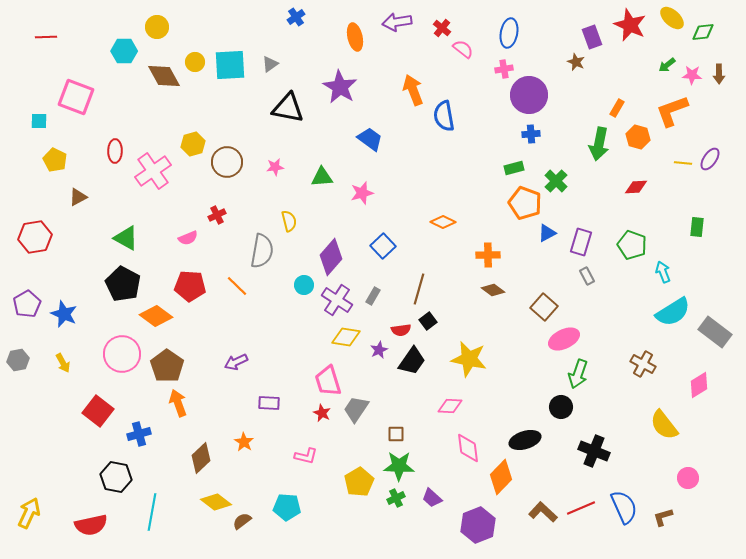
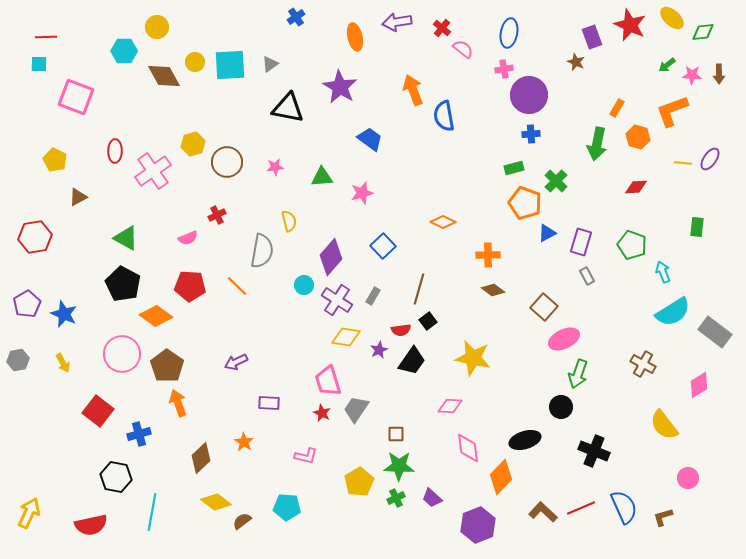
cyan square at (39, 121): moved 57 px up
green arrow at (599, 144): moved 2 px left
yellow star at (469, 359): moved 4 px right, 1 px up
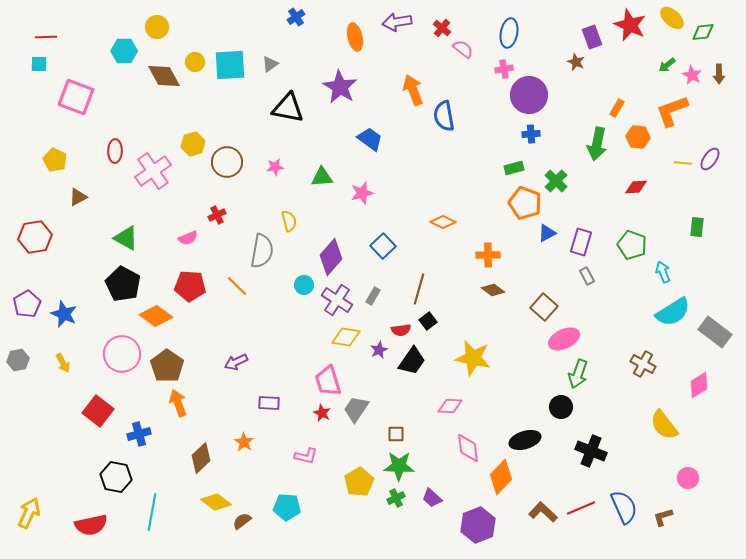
pink star at (692, 75): rotated 24 degrees clockwise
orange hexagon at (638, 137): rotated 10 degrees counterclockwise
black cross at (594, 451): moved 3 px left
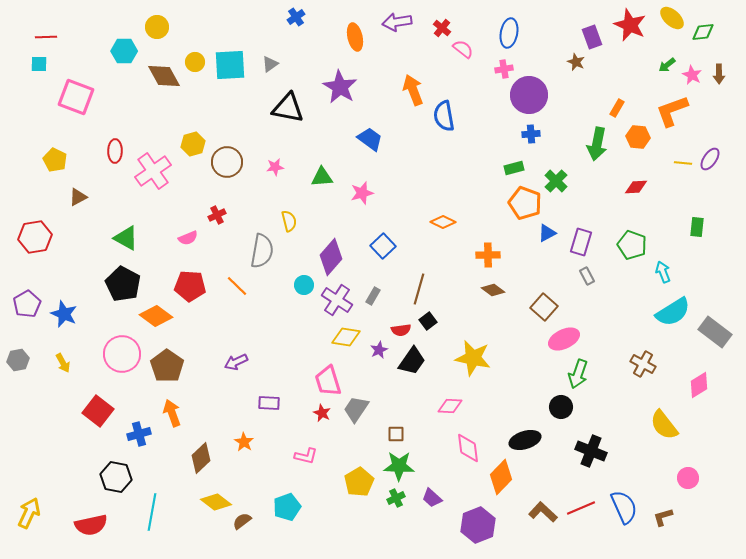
orange arrow at (178, 403): moved 6 px left, 10 px down
cyan pentagon at (287, 507): rotated 24 degrees counterclockwise
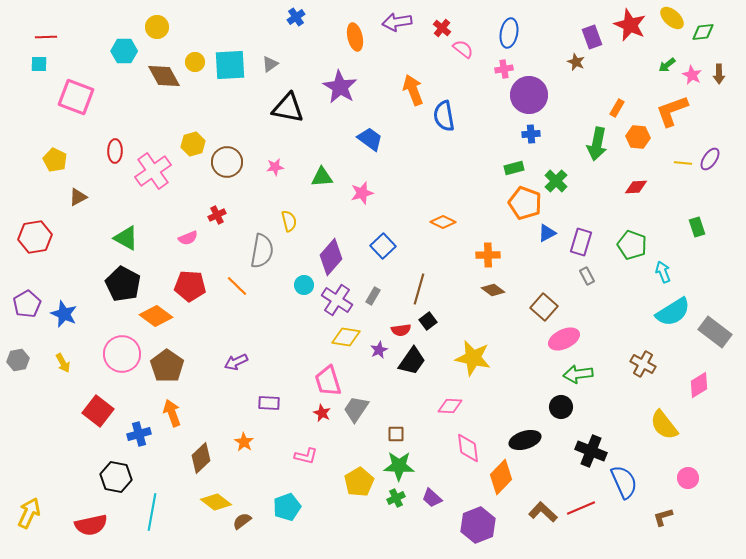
green rectangle at (697, 227): rotated 24 degrees counterclockwise
green arrow at (578, 374): rotated 64 degrees clockwise
blue semicircle at (624, 507): moved 25 px up
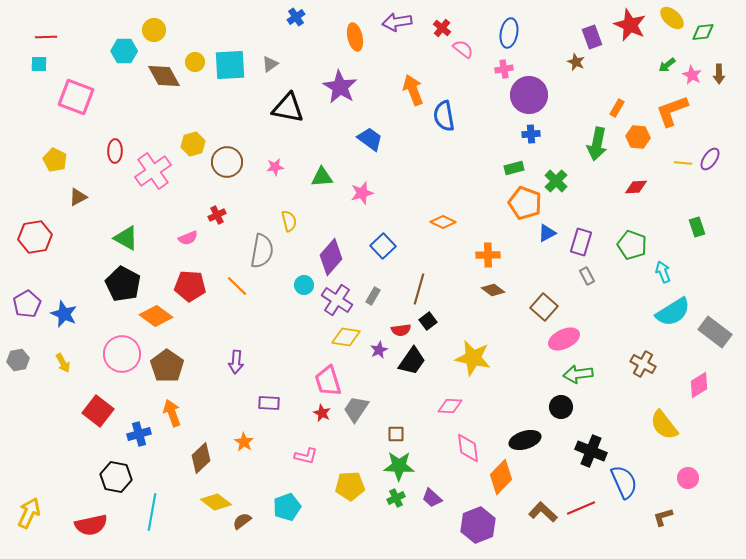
yellow circle at (157, 27): moved 3 px left, 3 px down
purple arrow at (236, 362): rotated 60 degrees counterclockwise
yellow pentagon at (359, 482): moved 9 px left, 4 px down; rotated 28 degrees clockwise
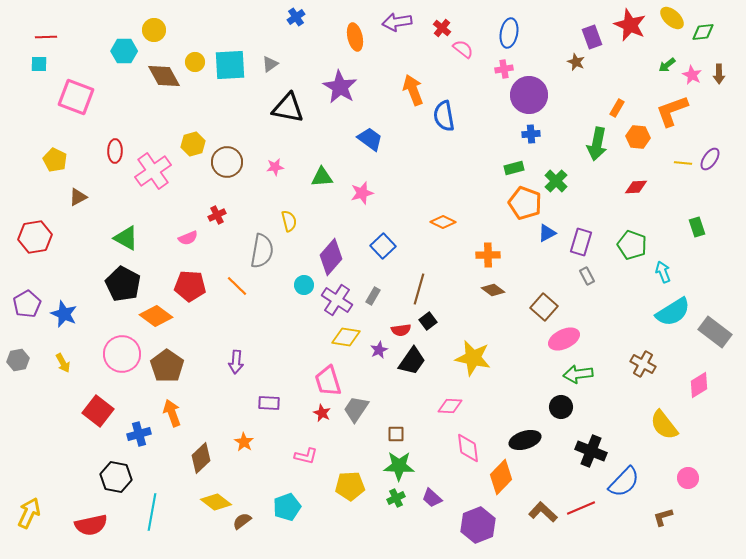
blue semicircle at (624, 482): rotated 68 degrees clockwise
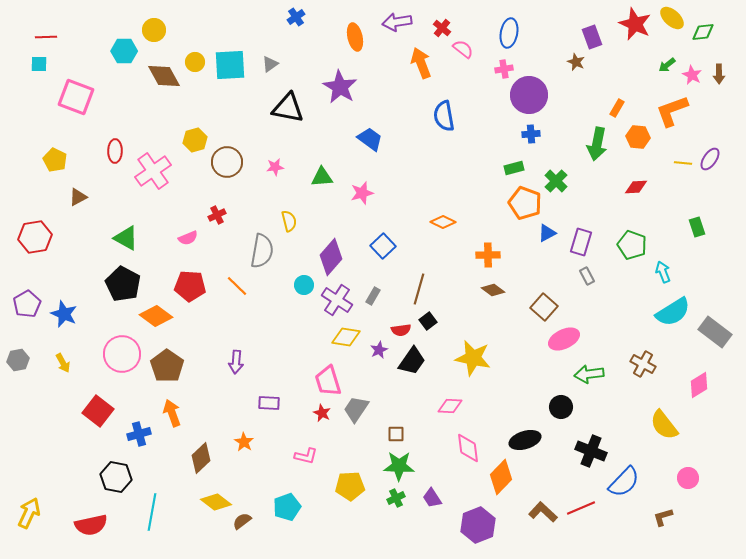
red star at (630, 25): moved 5 px right, 1 px up
orange arrow at (413, 90): moved 8 px right, 27 px up
yellow hexagon at (193, 144): moved 2 px right, 4 px up
green arrow at (578, 374): moved 11 px right
purple trapezoid at (432, 498): rotated 15 degrees clockwise
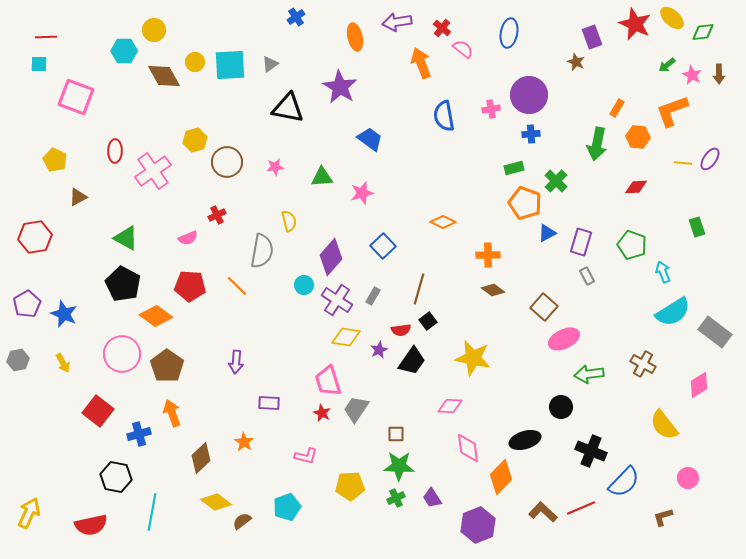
pink cross at (504, 69): moved 13 px left, 40 px down
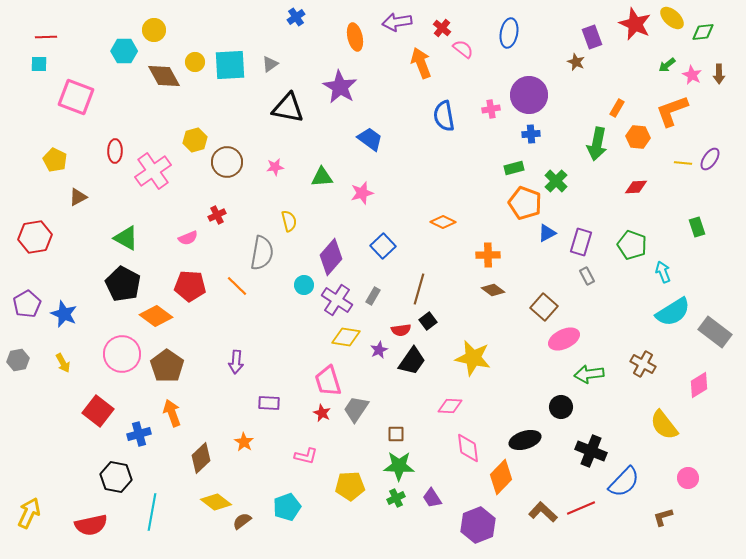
gray semicircle at (262, 251): moved 2 px down
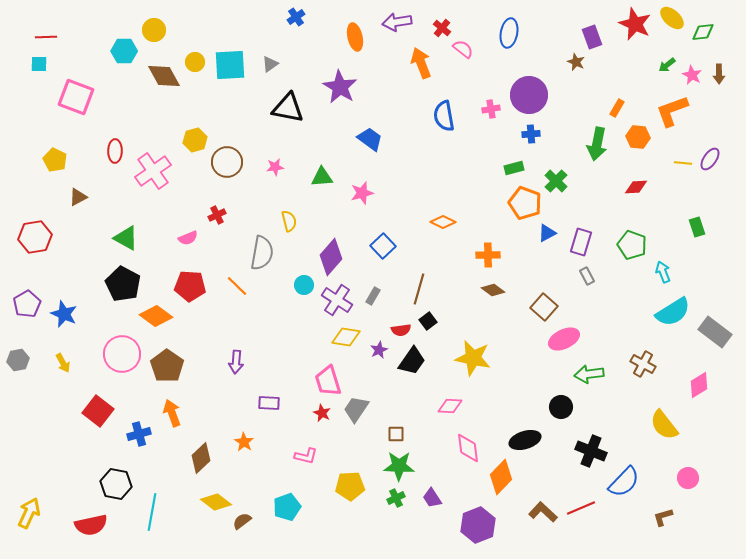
black hexagon at (116, 477): moved 7 px down
